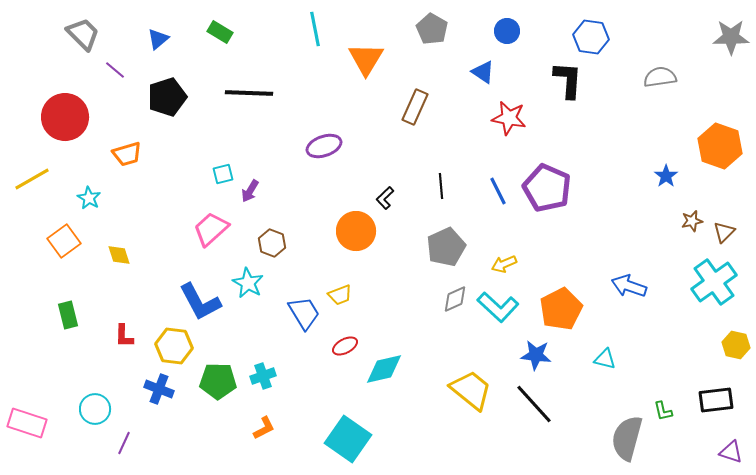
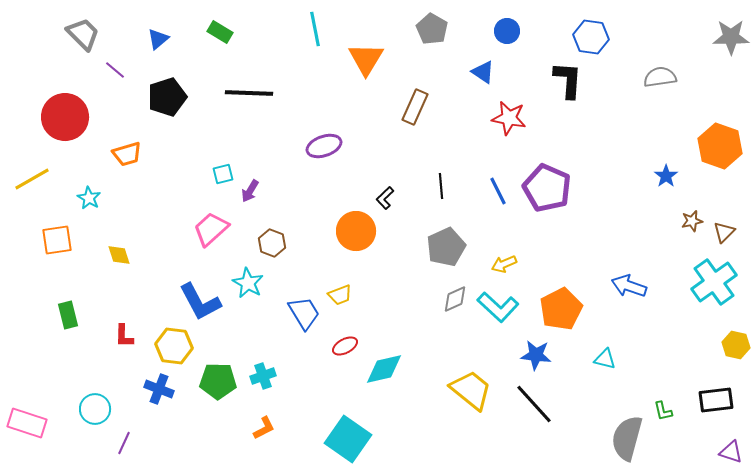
orange square at (64, 241): moved 7 px left, 1 px up; rotated 28 degrees clockwise
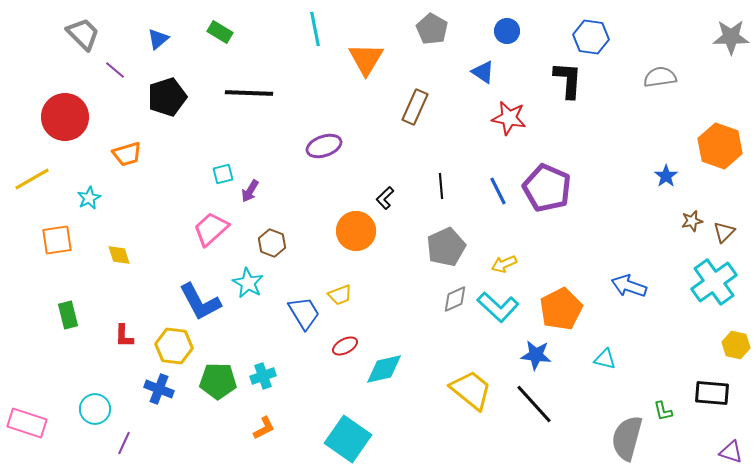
cyan star at (89, 198): rotated 15 degrees clockwise
black rectangle at (716, 400): moved 4 px left, 7 px up; rotated 12 degrees clockwise
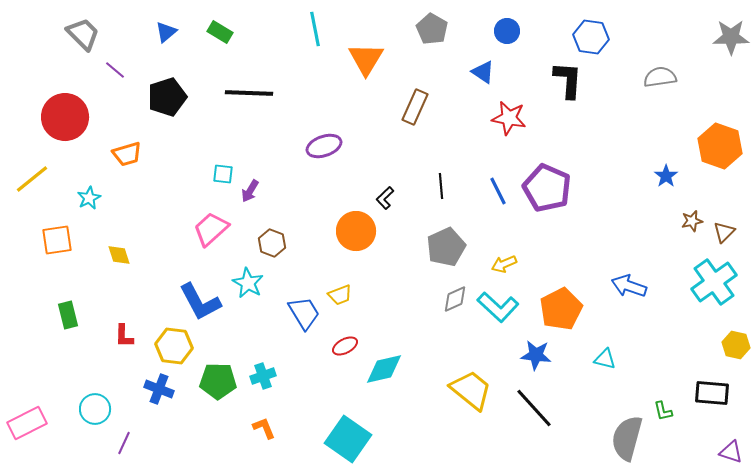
blue triangle at (158, 39): moved 8 px right, 7 px up
cyan square at (223, 174): rotated 20 degrees clockwise
yellow line at (32, 179): rotated 9 degrees counterclockwise
black line at (534, 404): moved 4 px down
pink rectangle at (27, 423): rotated 45 degrees counterclockwise
orange L-shape at (264, 428): rotated 85 degrees counterclockwise
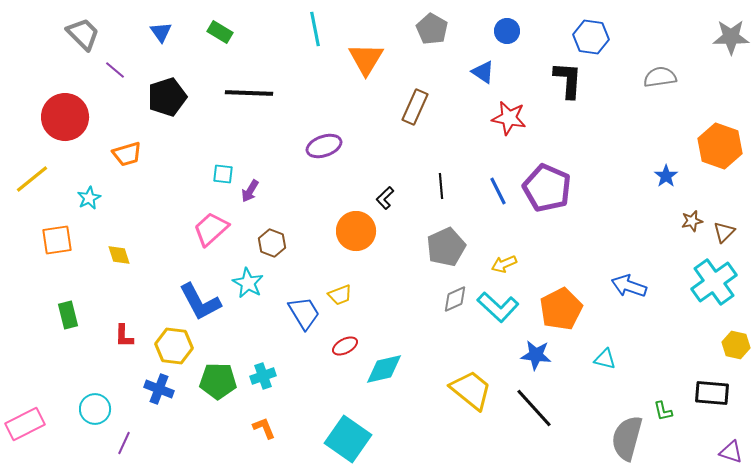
blue triangle at (166, 32): moved 5 px left; rotated 25 degrees counterclockwise
pink rectangle at (27, 423): moved 2 px left, 1 px down
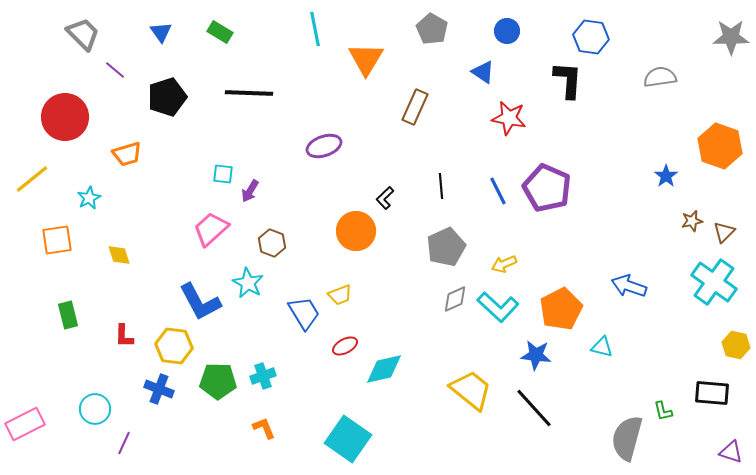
cyan cross at (714, 282): rotated 18 degrees counterclockwise
cyan triangle at (605, 359): moved 3 px left, 12 px up
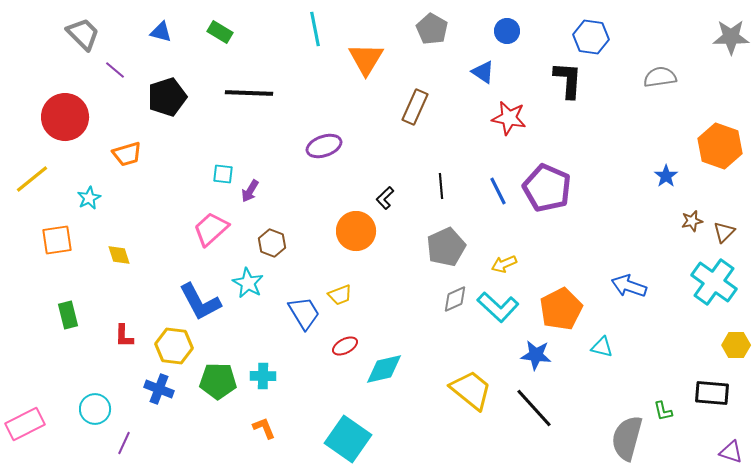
blue triangle at (161, 32): rotated 40 degrees counterclockwise
yellow hexagon at (736, 345): rotated 12 degrees counterclockwise
cyan cross at (263, 376): rotated 20 degrees clockwise
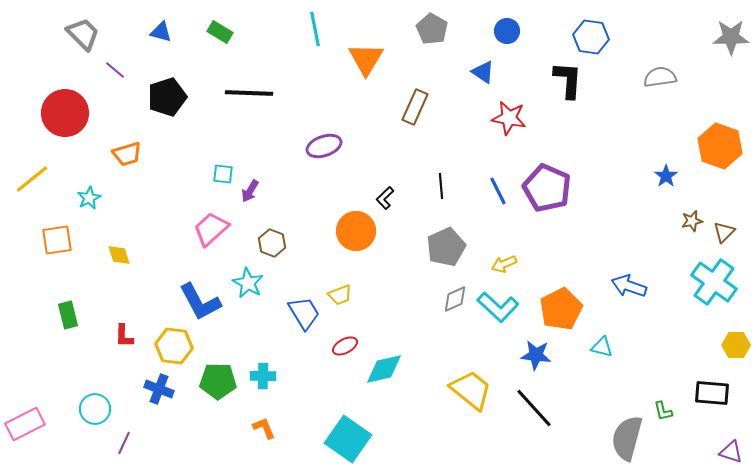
red circle at (65, 117): moved 4 px up
